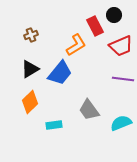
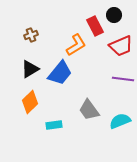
cyan semicircle: moved 1 px left, 2 px up
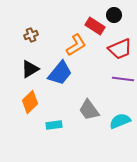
red rectangle: rotated 30 degrees counterclockwise
red trapezoid: moved 1 px left, 3 px down
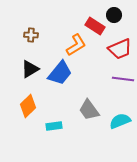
brown cross: rotated 24 degrees clockwise
orange diamond: moved 2 px left, 4 px down
cyan rectangle: moved 1 px down
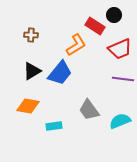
black triangle: moved 2 px right, 2 px down
orange diamond: rotated 55 degrees clockwise
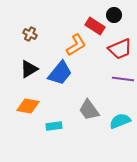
brown cross: moved 1 px left, 1 px up; rotated 24 degrees clockwise
black triangle: moved 3 px left, 2 px up
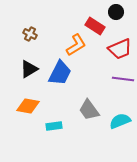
black circle: moved 2 px right, 3 px up
blue trapezoid: rotated 12 degrees counterclockwise
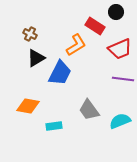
black triangle: moved 7 px right, 11 px up
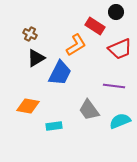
purple line: moved 9 px left, 7 px down
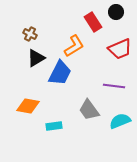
red rectangle: moved 2 px left, 4 px up; rotated 24 degrees clockwise
orange L-shape: moved 2 px left, 1 px down
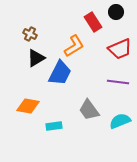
purple line: moved 4 px right, 4 px up
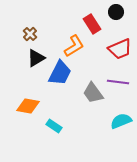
red rectangle: moved 1 px left, 2 px down
brown cross: rotated 16 degrees clockwise
gray trapezoid: moved 4 px right, 17 px up
cyan semicircle: moved 1 px right
cyan rectangle: rotated 42 degrees clockwise
